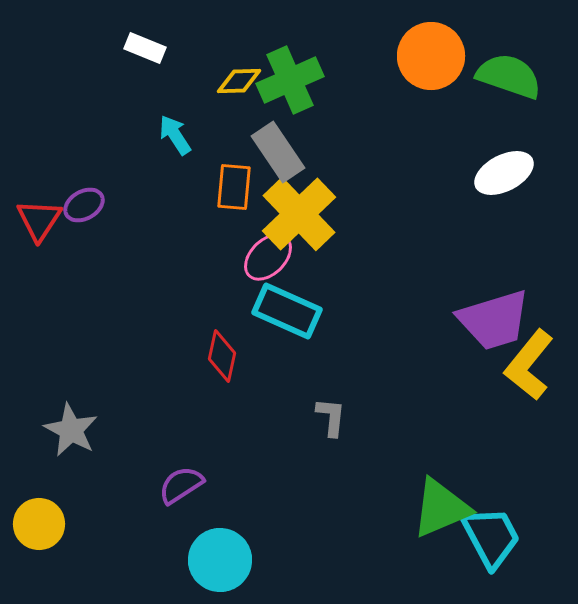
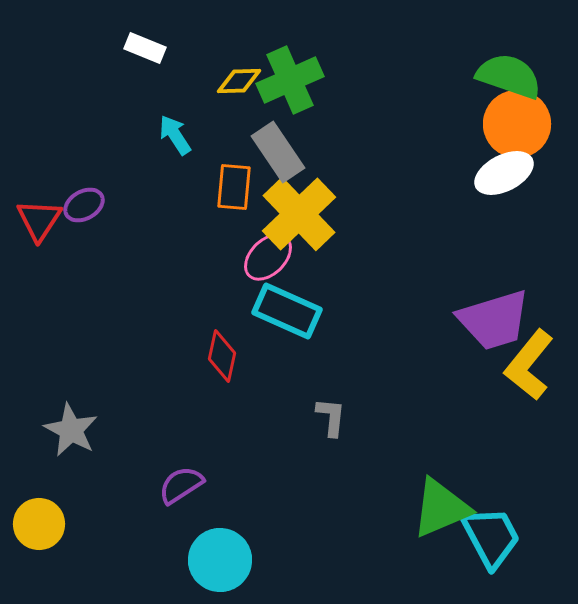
orange circle: moved 86 px right, 68 px down
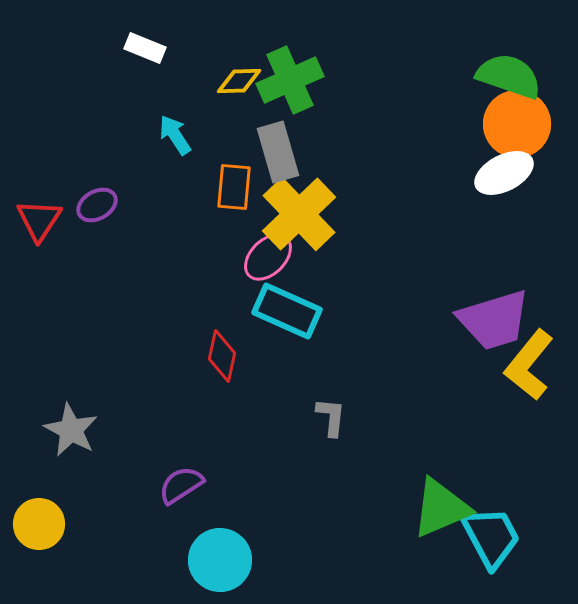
gray rectangle: rotated 18 degrees clockwise
purple ellipse: moved 13 px right
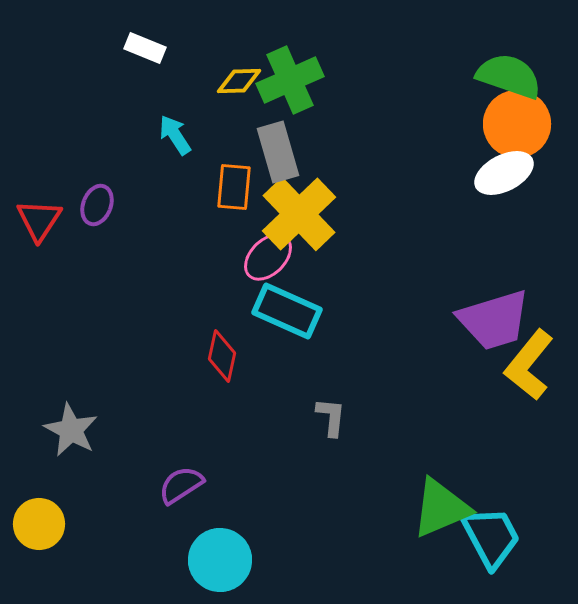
purple ellipse: rotated 39 degrees counterclockwise
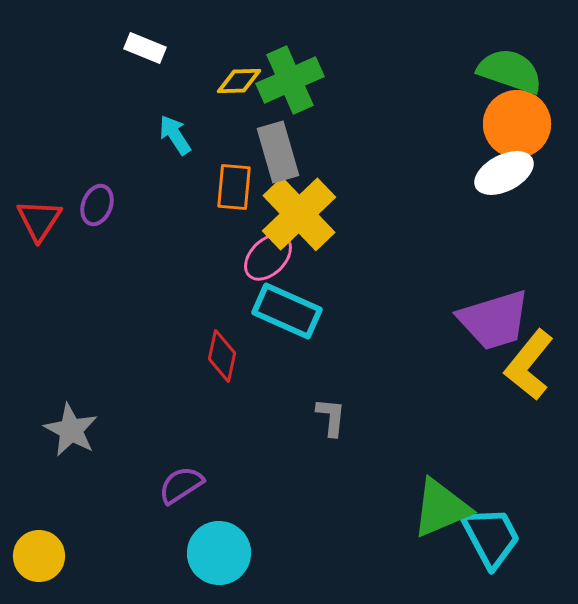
green semicircle: moved 1 px right, 5 px up
yellow circle: moved 32 px down
cyan circle: moved 1 px left, 7 px up
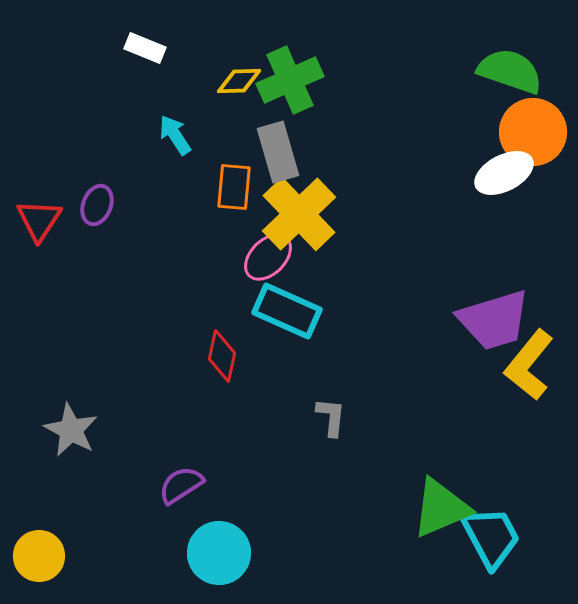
orange circle: moved 16 px right, 8 px down
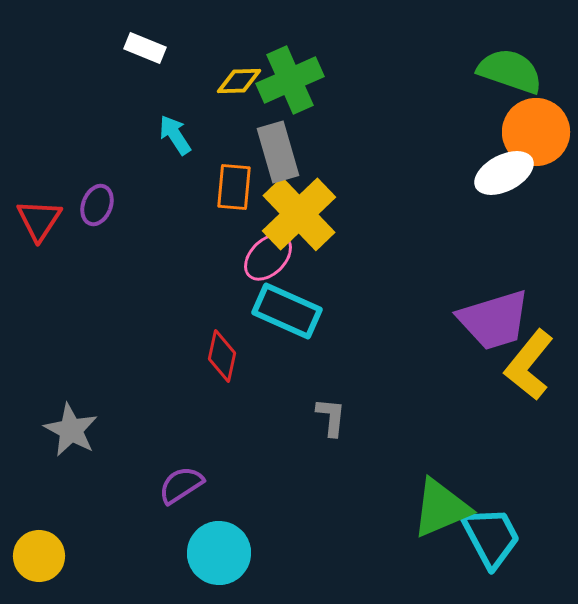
orange circle: moved 3 px right
